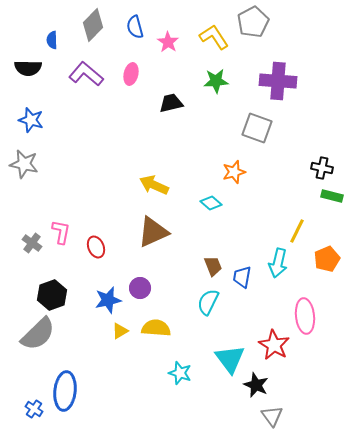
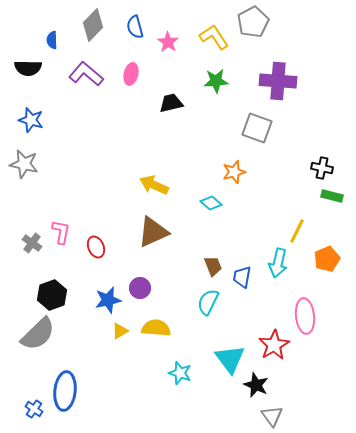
red star at (274, 345): rotated 12 degrees clockwise
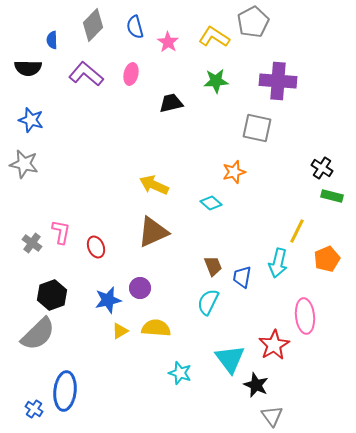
yellow L-shape at (214, 37): rotated 24 degrees counterclockwise
gray square at (257, 128): rotated 8 degrees counterclockwise
black cross at (322, 168): rotated 20 degrees clockwise
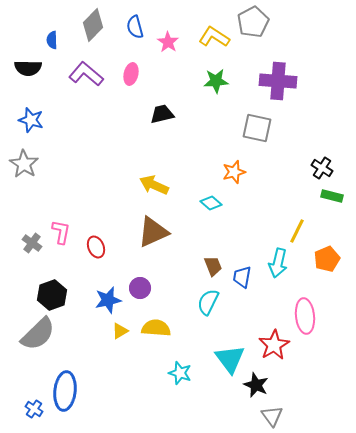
black trapezoid at (171, 103): moved 9 px left, 11 px down
gray star at (24, 164): rotated 20 degrees clockwise
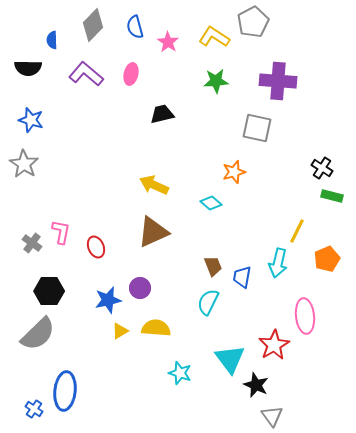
black hexagon at (52, 295): moved 3 px left, 4 px up; rotated 20 degrees clockwise
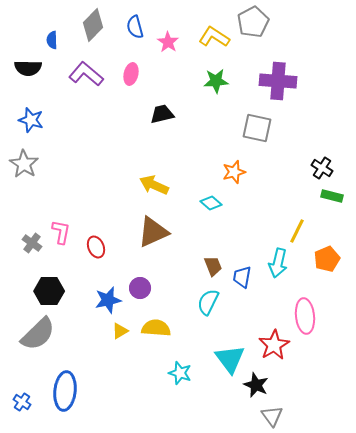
blue cross at (34, 409): moved 12 px left, 7 px up
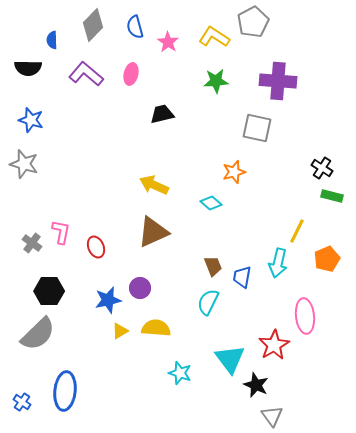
gray star at (24, 164): rotated 16 degrees counterclockwise
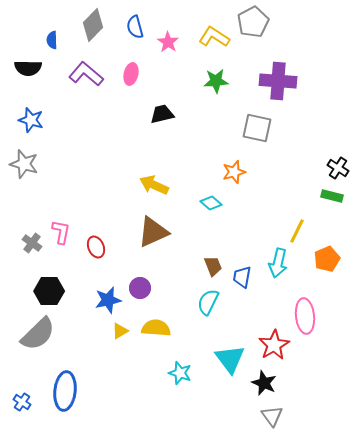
black cross at (322, 168): moved 16 px right
black star at (256, 385): moved 8 px right, 2 px up
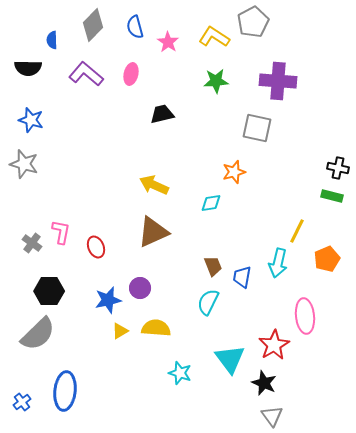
black cross at (338, 168): rotated 20 degrees counterclockwise
cyan diamond at (211, 203): rotated 50 degrees counterclockwise
blue cross at (22, 402): rotated 18 degrees clockwise
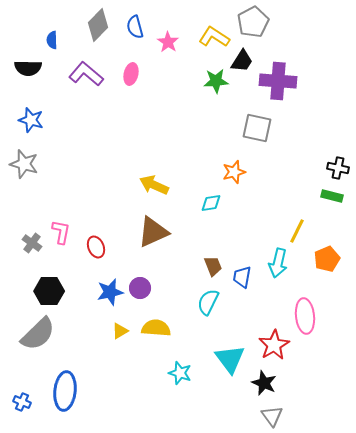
gray diamond at (93, 25): moved 5 px right
black trapezoid at (162, 114): moved 80 px right, 53 px up; rotated 135 degrees clockwise
blue star at (108, 300): moved 2 px right, 8 px up
blue cross at (22, 402): rotated 30 degrees counterclockwise
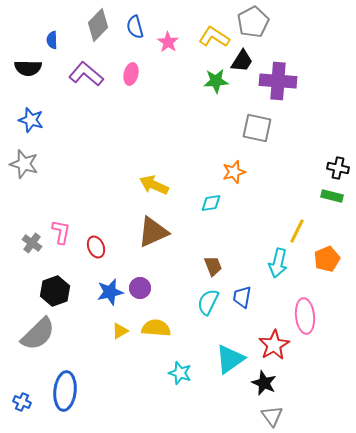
blue trapezoid at (242, 277): moved 20 px down
black hexagon at (49, 291): moved 6 px right; rotated 20 degrees counterclockwise
cyan triangle at (230, 359): rotated 32 degrees clockwise
